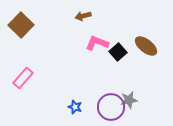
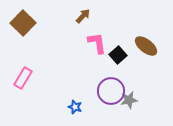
brown arrow: rotated 147 degrees clockwise
brown square: moved 2 px right, 2 px up
pink L-shape: rotated 60 degrees clockwise
black square: moved 3 px down
pink rectangle: rotated 10 degrees counterclockwise
purple circle: moved 16 px up
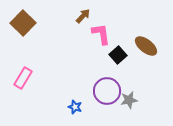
pink L-shape: moved 4 px right, 9 px up
purple circle: moved 4 px left
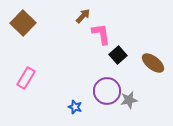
brown ellipse: moved 7 px right, 17 px down
pink rectangle: moved 3 px right
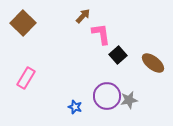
purple circle: moved 5 px down
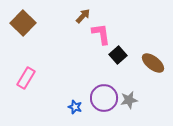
purple circle: moved 3 px left, 2 px down
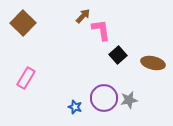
pink L-shape: moved 4 px up
brown ellipse: rotated 25 degrees counterclockwise
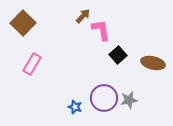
pink rectangle: moved 6 px right, 14 px up
